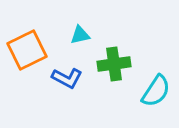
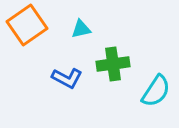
cyan triangle: moved 1 px right, 6 px up
orange square: moved 25 px up; rotated 9 degrees counterclockwise
green cross: moved 1 px left
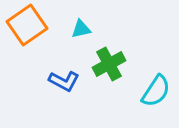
green cross: moved 4 px left; rotated 20 degrees counterclockwise
blue L-shape: moved 3 px left, 3 px down
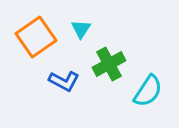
orange square: moved 9 px right, 12 px down
cyan triangle: rotated 45 degrees counterclockwise
cyan semicircle: moved 8 px left
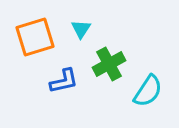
orange square: moved 1 px left; rotated 18 degrees clockwise
blue L-shape: rotated 40 degrees counterclockwise
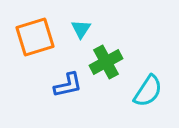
green cross: moved 3 px left, 2 px up
blue L-shape: moved 4 px right, 4 px down
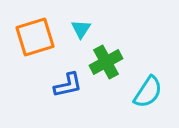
cyan semicircle: moved 1 px down
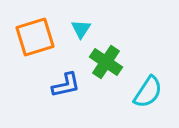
green cross: rotated 28 degrees counterclockwise
blue L-shape: moved 2 px left
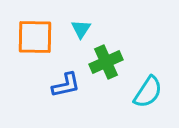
orange square: rotated 18 degrees clockwise
green cross: rotated 32 degrees clockwise
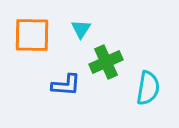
orange square: moved 3 px left, 2 px up
blue L-shape: rotated 16 degrees clockwise
cyan semicircle: moved 4 px up; rotated 24 degrees counterclockwise
